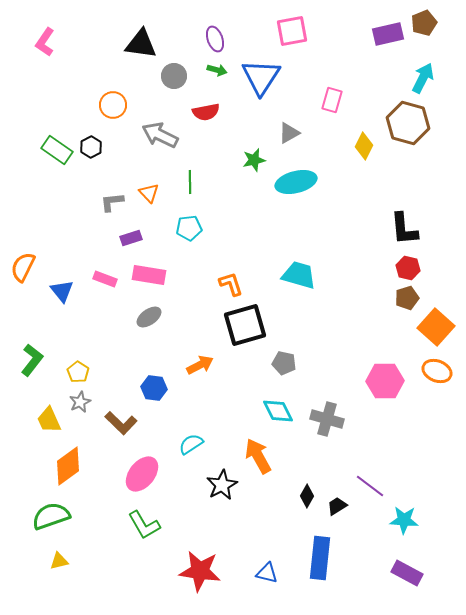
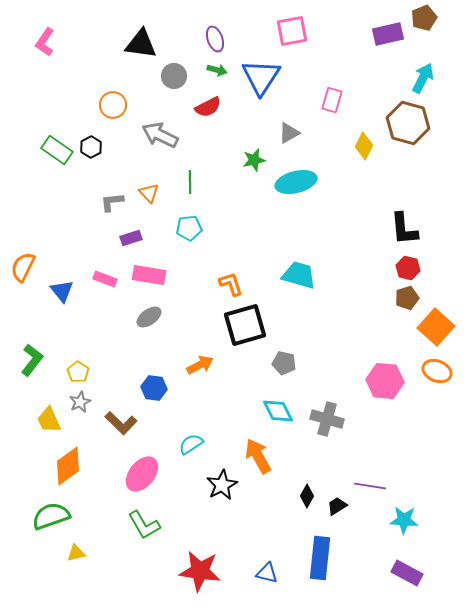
brown pentagon at (424, 23): moved 5 px up
red semicircle at (206, 112): moved 2 px right, 5 px up; rotated 16 degrees counterclockwise
pink hexagon at (385, 381): rotated 6 degrees clockwise
purple line at (370, 486): rotated 28 degrees counterclockwise
yellow triangle at (59, 561): moved 17 px right, 8 px up
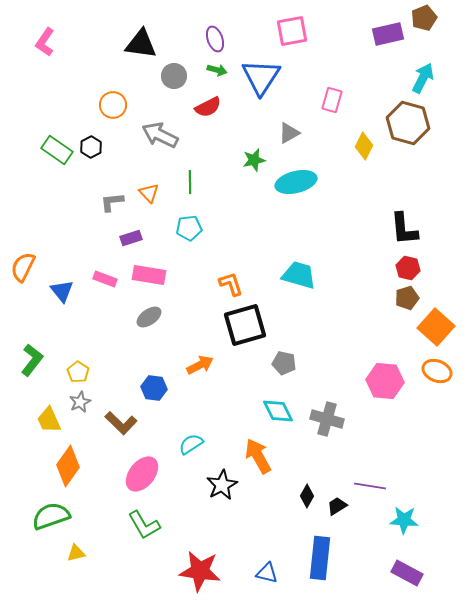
orange diamond at (68, 466): rotated 18 degrees counterclockwise
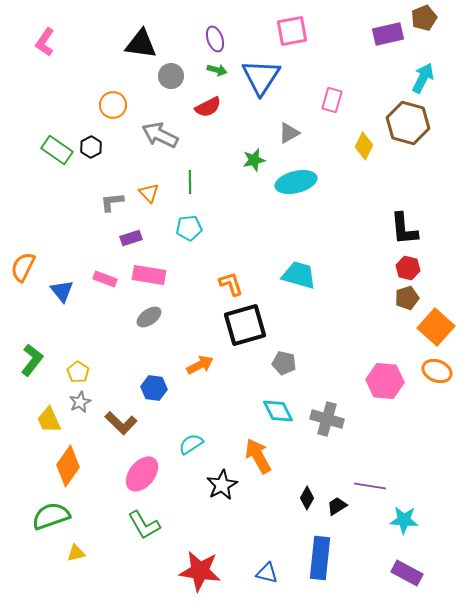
gray circle at (174, 76): moved 3 px left
black diamond at (307, 496): moved 2 px down
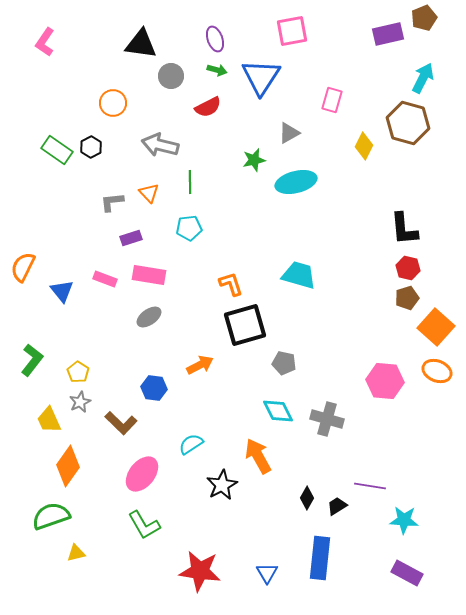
orange circle at (113, 105): moved 2 px up
gray arrow at (160, 135): moved 10 px down; rotated 12 degrees counterclockwise
blue triangle at (267, 573): rotated 45 degrees clockwise
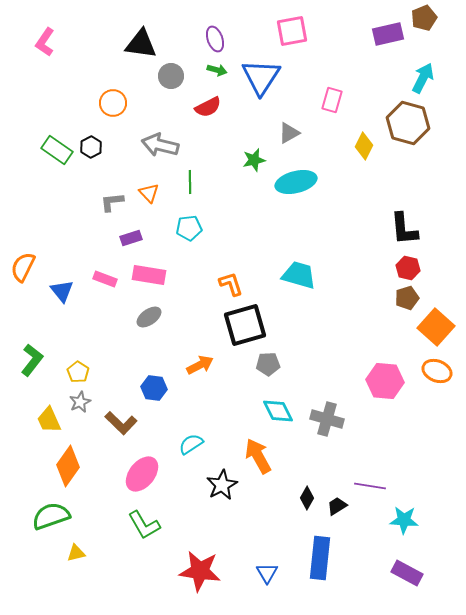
gray pentagon at (284, 363): moved 16 px left, 1 px down; rotated 15 degrees counterclockwise
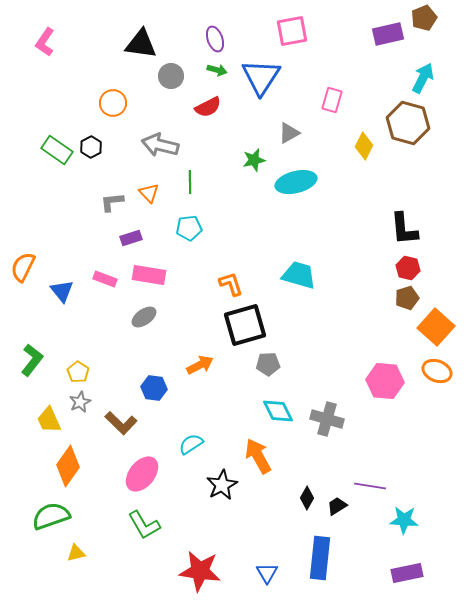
gray ellipse at (149, 317): moved 5 px left
purple rectangle at (407, 573): rotated 40 degrees counterclockwise
